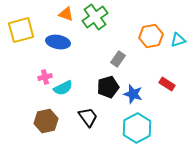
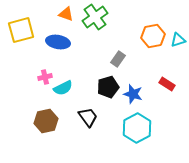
orange hexagon: moved 2 px right
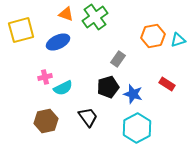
blue ellipse: rotated 35 degrees counterclockwise
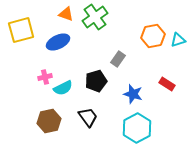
black pentagon: moved 12 px left, 6 px up
brown hexagon: moved 3 px right
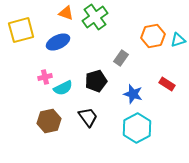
orange triangle: moved 1 px up
gray rectangle: moved 3 px right, 1 px up
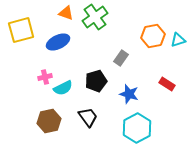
blue star: moved 4 px left
